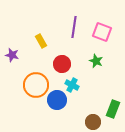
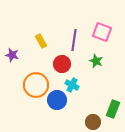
purple line: moved 13 px down
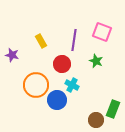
brown circle: moved 3 px right, 2 px up
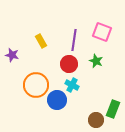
red circle: moved 7 px right
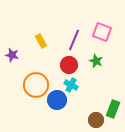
purple line: rotated 15 degrees clockwise
red circle: moved 1 px down
cyan cross: moved 1 px left
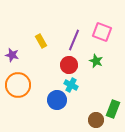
orange circle: moved 18 px left
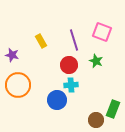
purple line: rotated 40 degrees counterclockwise
cyan cross: rotated 32 degrees counterclockwise
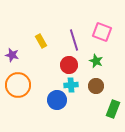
brown circle: moved 34 px up
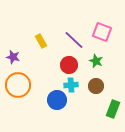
purple line: rotated 30 degrees counterclockwise
purple star: moved 1 px right, 2 px down
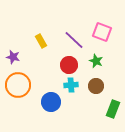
blue circle: moved 6 px left, 2 px down
